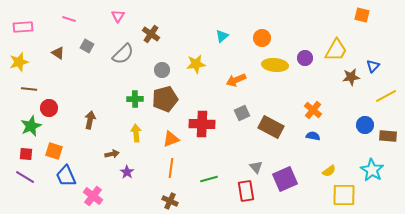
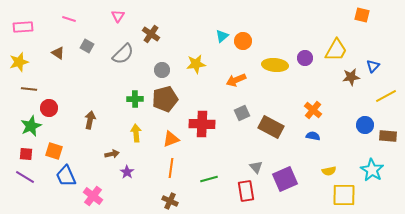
orange circle at (262, 38): moved 19 px left, 3 px down
yellow semicircle at (329, 171): rotated 24 degrees clockwise
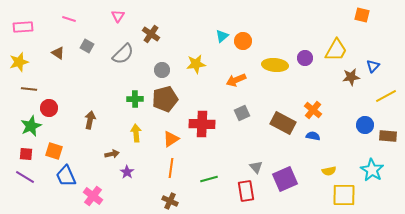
brown rectangle at (271, 127): moved 12 px right, 4 px up
orange triangle at (171, 139): rotated 12 degrees counterclockwise
